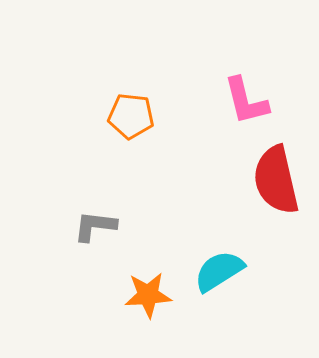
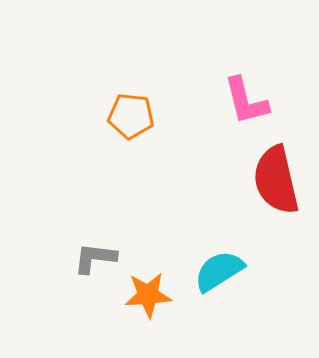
gray L-shape: moved 32 px down
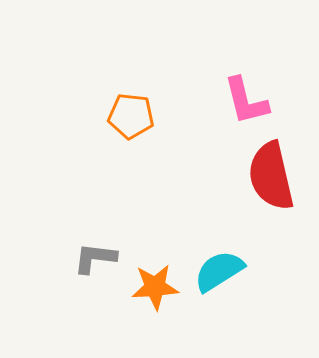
red semicircle: moved 5 px left, 4 px up
orange star: moved 7 px right, 8 px up
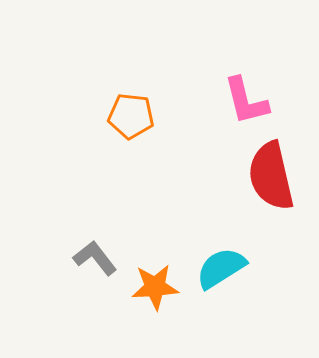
gray L-shape: rotated 45 degrees clockwise
cyan semicircle: moved 2 px right, 3 px up
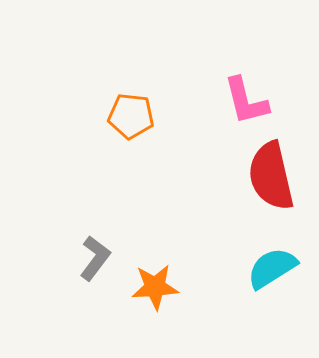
gray L-shape: rotated 75 degrees clockwise
cyan semicircle: moved 51 px right
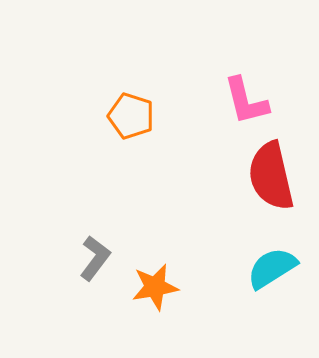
orange pentagon: rotated 12 degrees clockwise
orange star: rotated 6 degrees counterclockwise
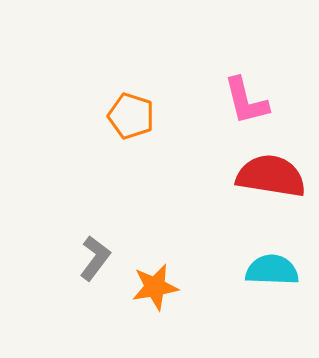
red semicircle: rotated 112 degrees clockwise
cyan semicircle: moved 2 px down; rotated 34 degrees clockwise
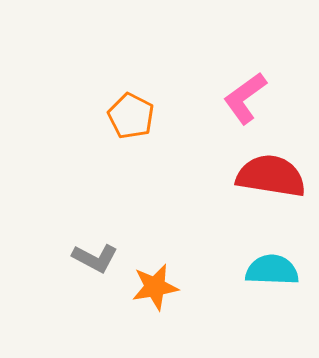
pink L-shape: moved 1 px left, 3 px up; rotated 68 degrees clockwise
orange pentagon: rotated 9 degrees clockwise
gray L-shape: rotated 81 degrees clockwise
